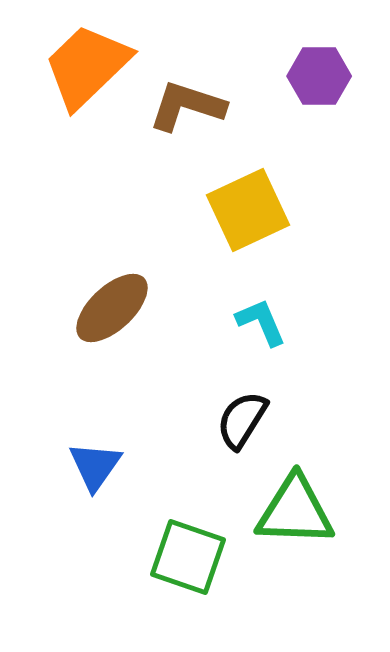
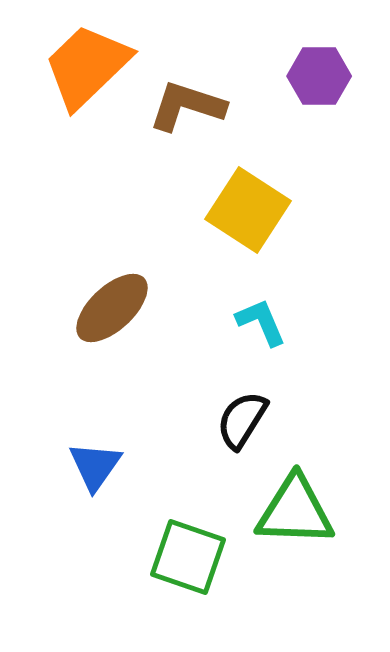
yellow square: rotated 32 degrees counterclockwise
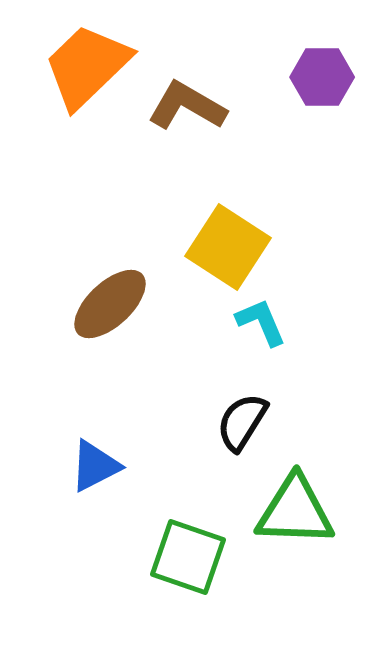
purple hexagon: moved 3 px right, 1 px down
brown L-shape: rotated 12 degrees clockwise
yellow square: moved 20 px left, 37 px down
brown ellipse: moved 2 px left, 4 px up
black semicircle: moved 2 px down
blue triangle: rotated 28 degrees clockwise
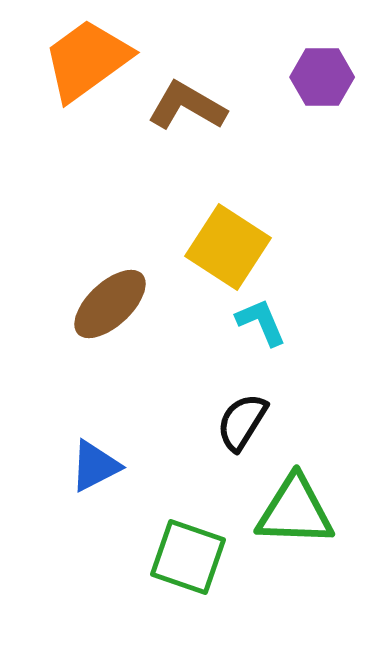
orange trapezoid: moved 6 px up; rotated 8 degrees clockwise
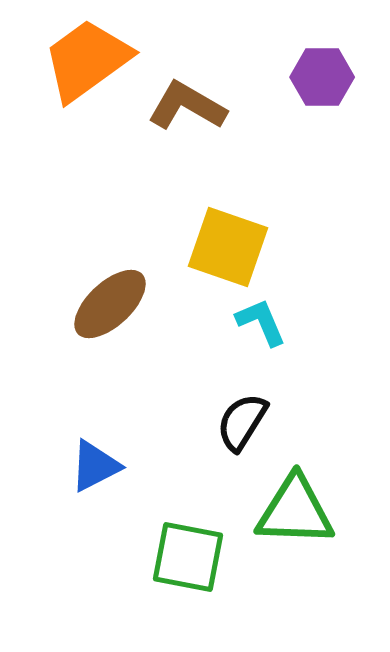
yellow square: rotated 14 degrees counterclockwise
green square: rotated 8 degrees counterclockwise
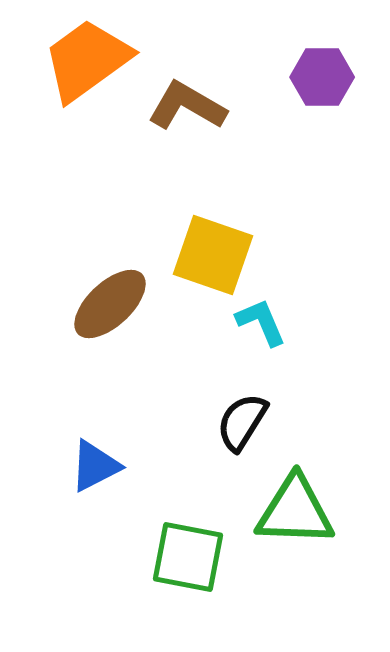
yellow square: moved 15 px left, 8 px down
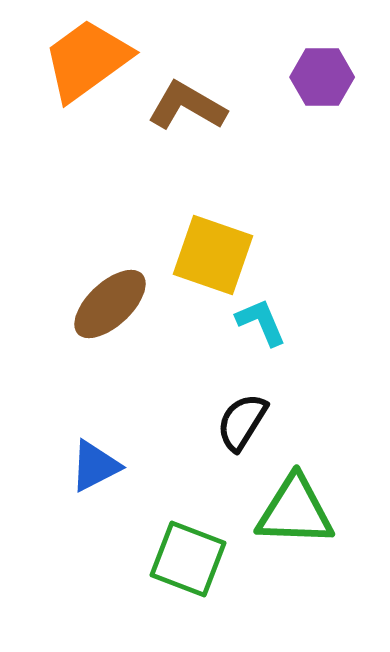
green square: moved 2 px down; rotated 10 degrees clockwise
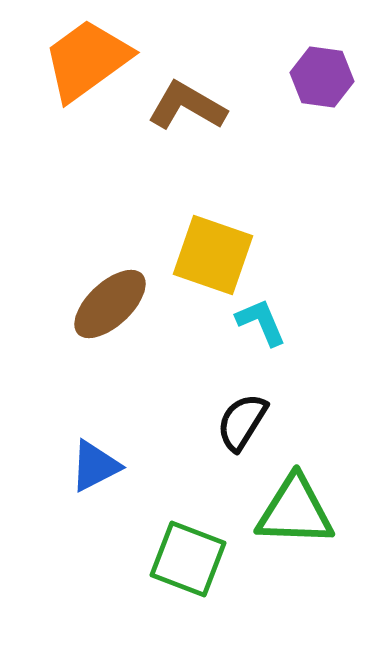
purple hexagon: rotated 8 degrees clockwise
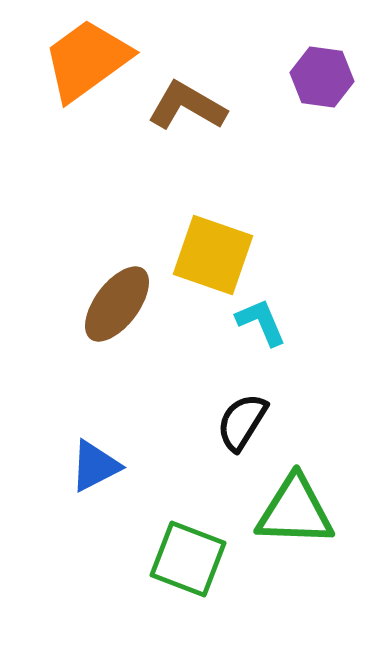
brown ellipse: moved 7 px right; rotated 10 degrees counterclockwise
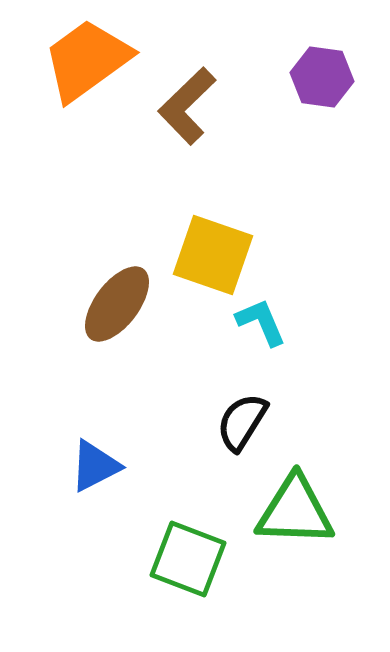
brown L-shape: rotated 74 degrees counterclockwise
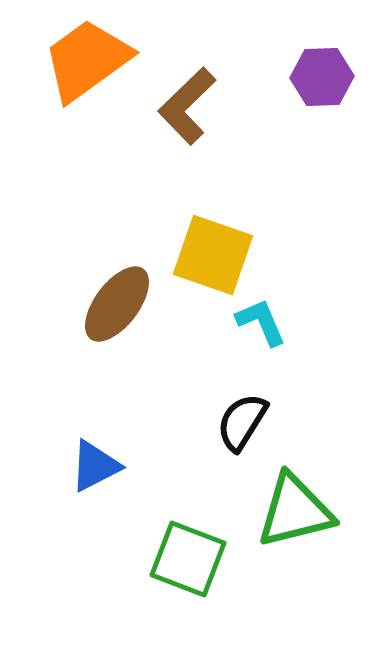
purple hexagon: rotated 10 degrees counterclockwise
green triangle: rotated 16 degrees counterclockwise
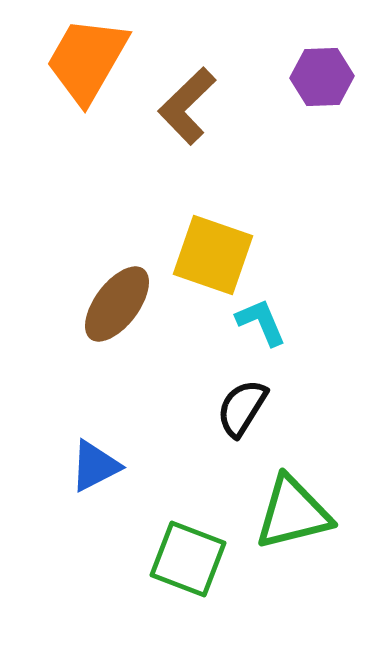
orange trapezoid: rotated 24 degrees counterclockwise
black semicircle: moved 14 px up
green triangle: moved 2 px left, 2 px down
